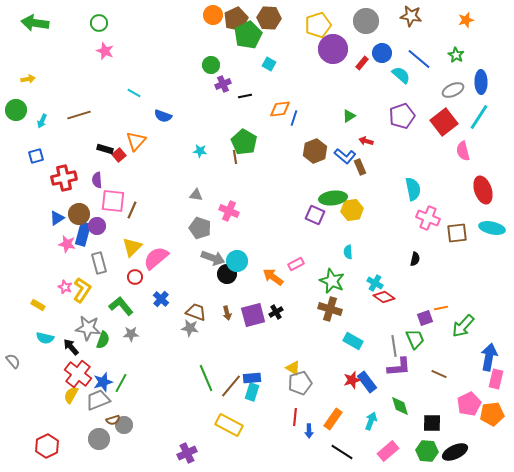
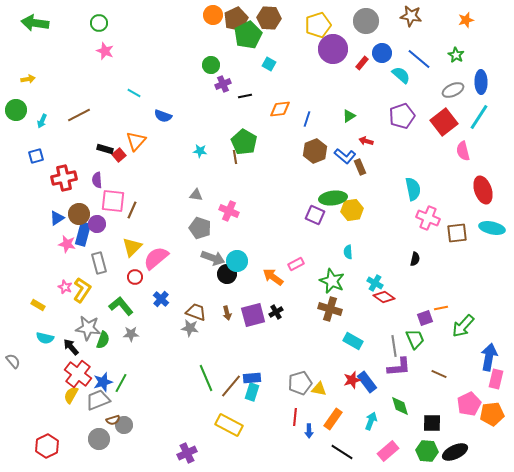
brown line at (79, 115): rotated 10 degrees counterclockwise
blue line at (294, 118): moved 13 px right, 1 px down
purple circle at (97, 226): moved 2 px up
yellow triangle at (293, 368): moved 26 px right, 21 px down; rotated 21 degrees counterclockwise
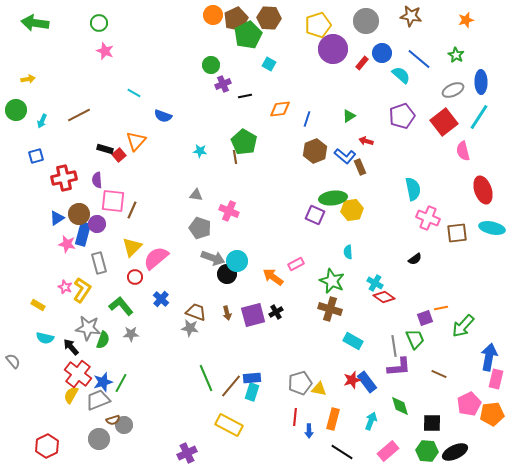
black semicircle at (415, 259): rotated 40 degrees clockwise
orange rectangle at (333, 419): rotated 20 degrees counterclockwise
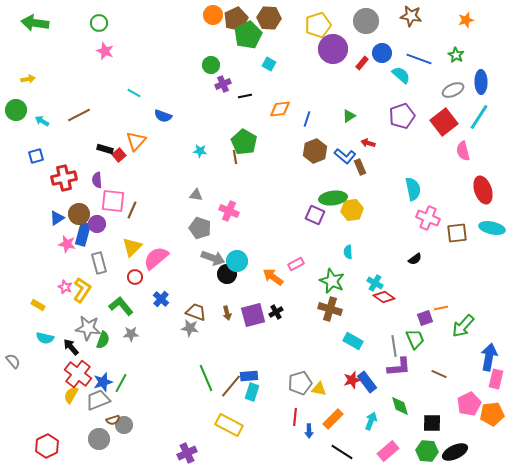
blue line at (419, 59): rotated 20 degrees counterclockwise
cyan arrow at (42, 121): rotated 96 degrees clockwise
red arrow at (366, 141): moved 2 px right, 2 px down
blue rectangle at (252, 378): moved 3 px left, 2 px up
orange rectangle at (333, 419): rotated 30 degrees clockwise
